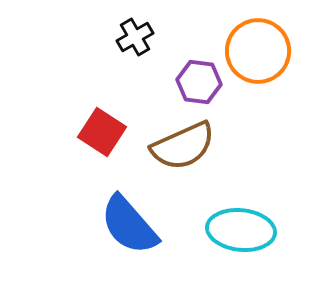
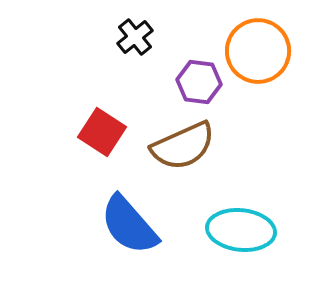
black cross: rotated 9 degrees counterclockwise
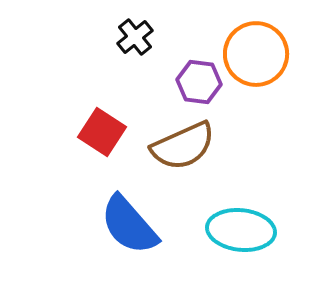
orange circle: moved 2 px left, 3 px down
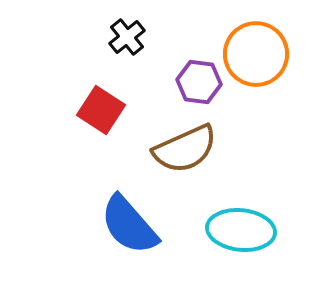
black cross: moved 8 px left
red square: moved 1 px left, 22 px up
brown semicircle: moved 2 px right, 3 px down
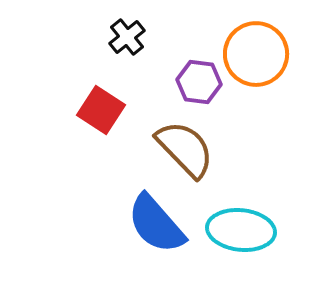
brown semicircle: rotated 110 degrees counterclockwise
blue semicircle: moved 27 px right, 1 px up
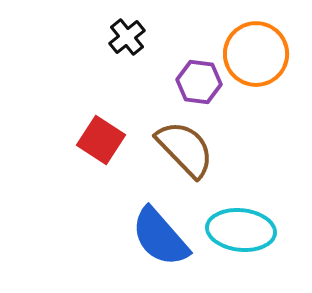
red square: moved 30 px down
blue semicircle: moved 4 px right, 13 px down
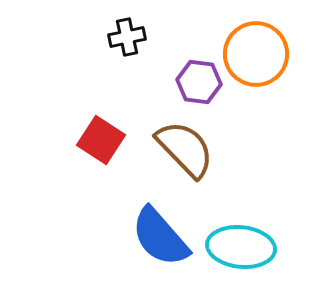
black cross: rotated 27 degrees clockwise
cyan ellipse: moved 17 px down
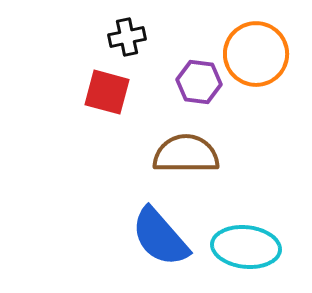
red square: moved 6 px right, 48 px up; rotated 18 degrees counterclockwise
brown semicircle: moved 1 px right, 5 px down; rotated 46 degrees counterclockwise
cyan ellipse: moved 5 px right
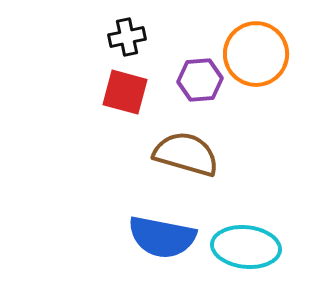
purple hexagon: moved 1 px right, 2 px up; rotated 12 degrees counterclockwise
red square: moved 18 px right
brown semicircle: rotated 16 degrees clockwise
blue semicircle: moved 2 px right; rotated 38 degrees counterclockwise
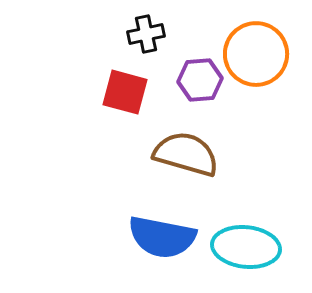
black cross: moved 19 px right, 3 px up
